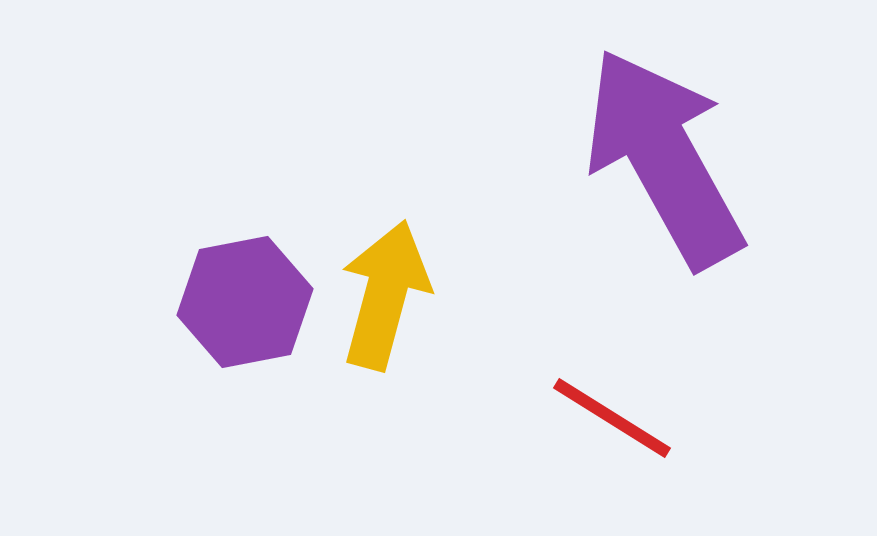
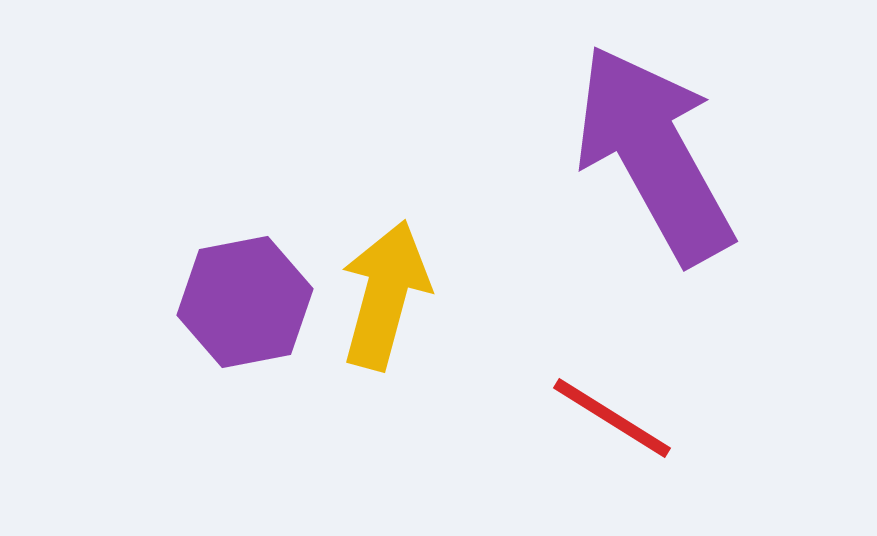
purple arrow: moved 10 px left, 4 px up
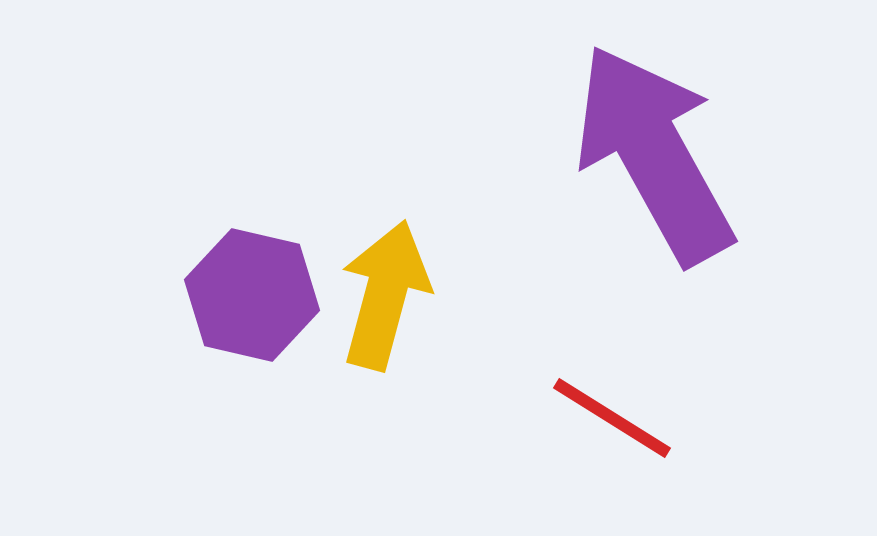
purple hexagon: moved 7 px right, 7 px up; rotated 24 degrees clockwise
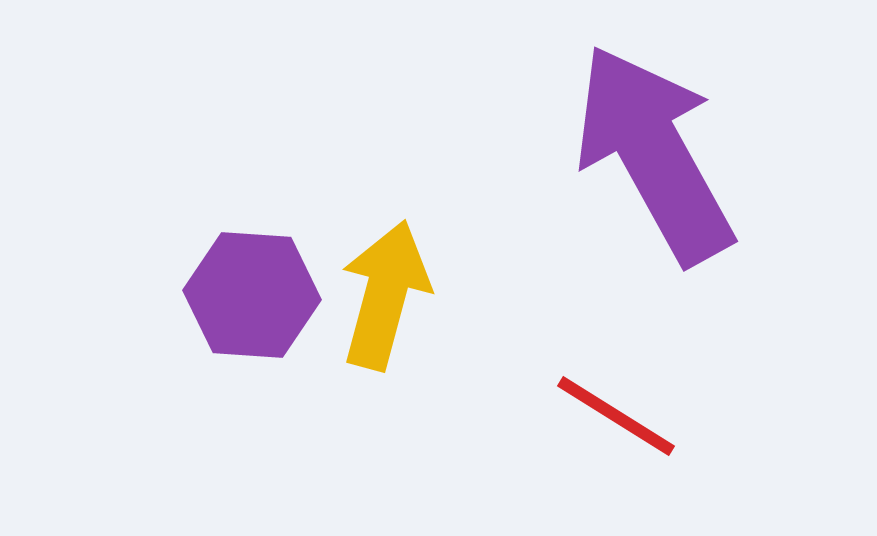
purple hexagon: rotated 9 degrees counterclockwise
red line: moved 4 px right, 2 px up
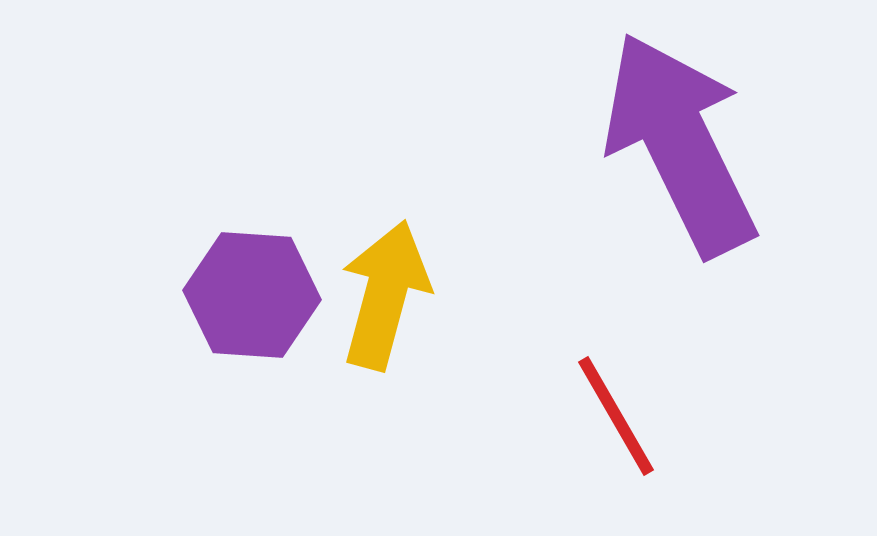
purple arrow: moved 26 px right, 10 px up; rotated 3 degrees clockwise
red line: rotated 28 degrees clockwise
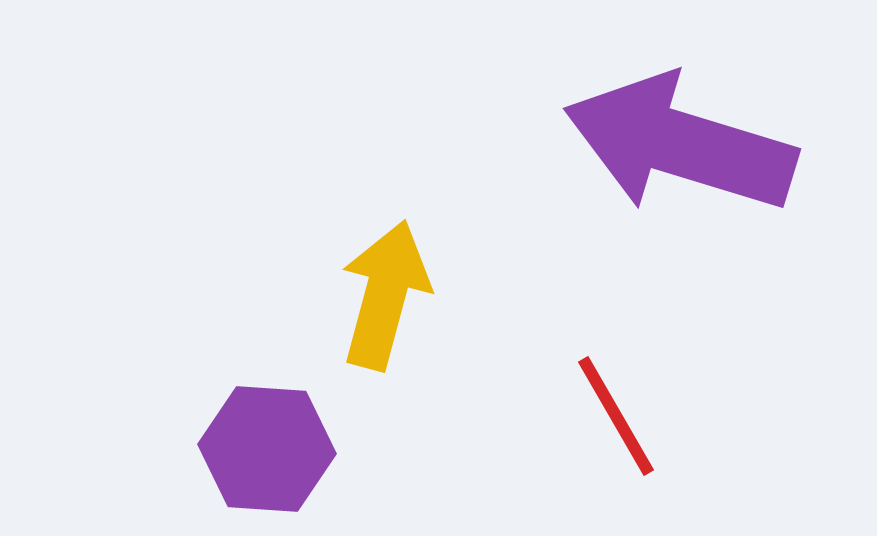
purple arrow: rotated 47 degrees counterclockwise
purple hexagon: moved 15 px right, 154 px down
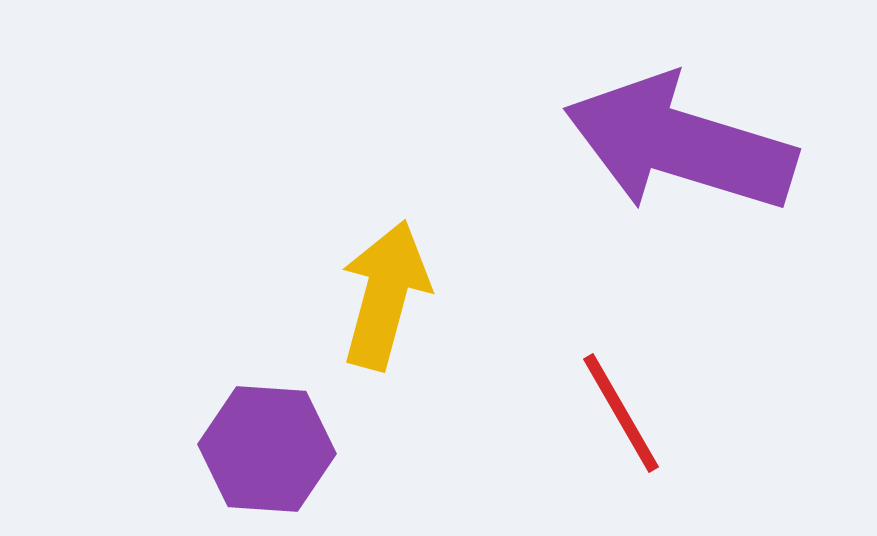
red line: moved 5 px right, 3 px up
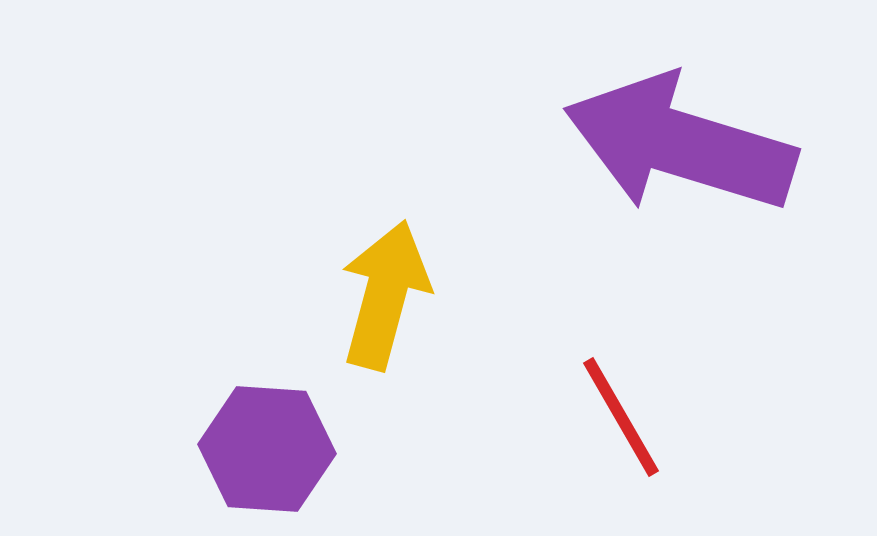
red line: moved 4 px down
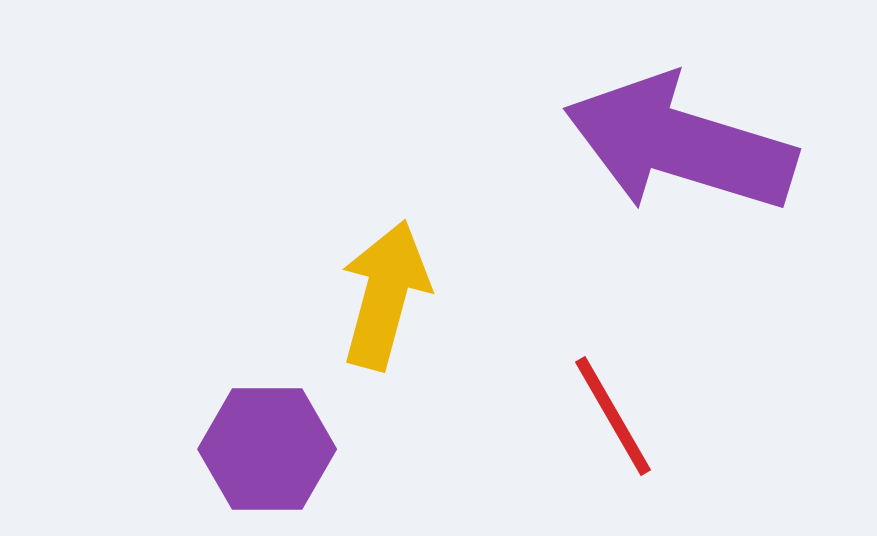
red line: moved 8 px left, 1 px up
purple hexagon: rotated 4 degrees counterclockwise
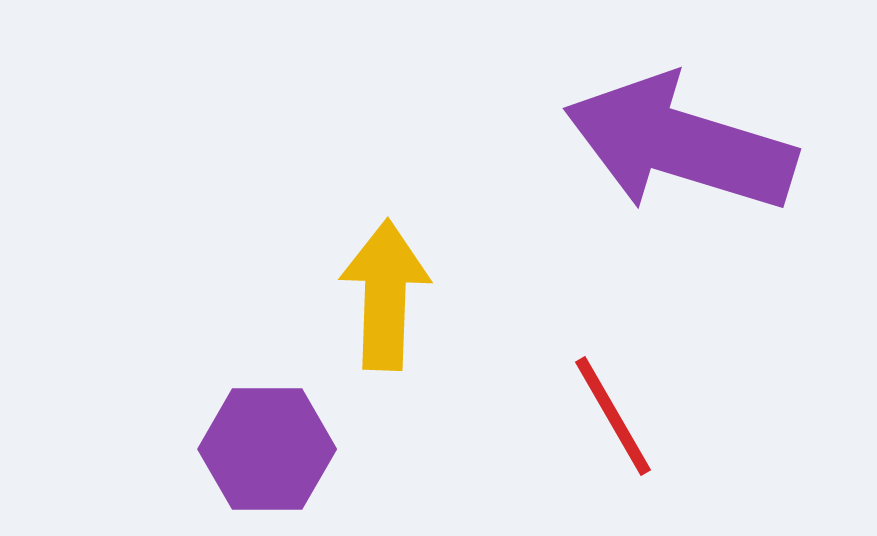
yellow arrow: rotated 13 degrees counterclockwise
